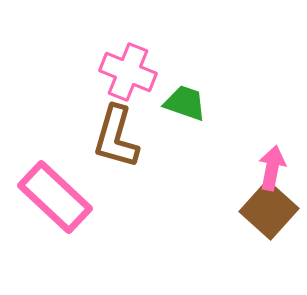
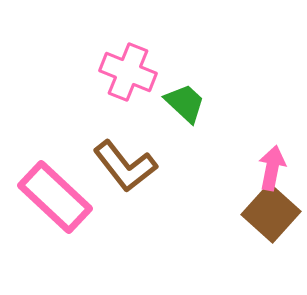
green trapezoid: rotated 24 degrees clockwise
brown L-shape: moved 9 px right, 29 px down; rotated 54 degrees counterclockwise
brown square: moved 2 px right, 3 px down
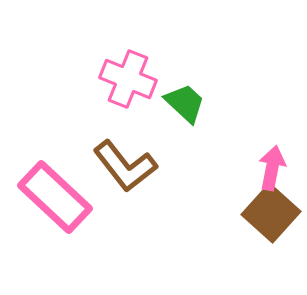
pink cross: moved 7 px down
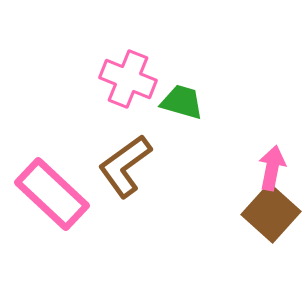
green trapezoid: moved 3 px left, 1 px up; rotated 27 degrees counterclockwise
brown L-shape: rotated 92 degrees clockwise
pink rectangle: moved 3 px left, 3 px up
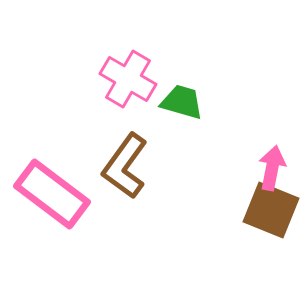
pink cross: rotated 8 degrees clockwise
brown L-shape: rotated 18 degrees counterclockwise
pink rectangle: rotated 6 degrees counterclockwise
brown square: moved 3 px up; rotated 20 degrees counterclockwise
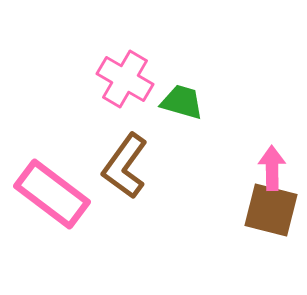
pink cross: moved 3 px left
pink arrow: rotated 12 degrees counterclockwise
brown square: rotated 8 degrees counterclockwise
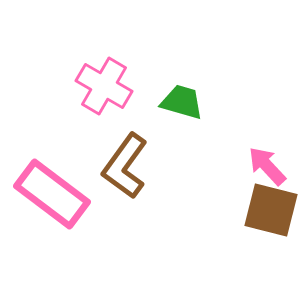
pink cross: moved 21 px left, 7 px down
pink arrow: moved 5 px left, 2 px up; rotated 42 degrees counterclockwise
